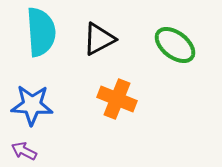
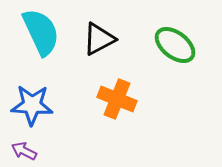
cyan semicircle: rotated 21 degrees counterclockwise
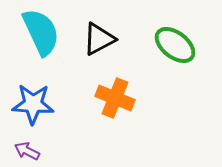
orange cross: moved 2 px left, 1 px up
blue star: moved 1 px right, 1 px up
purple arrow: moved 3 px right
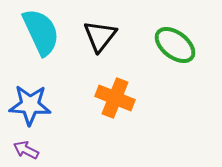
black triangle: moved 1 px right, 3 px up; rotated 24 degrees counterclockwise
blue star: moved 3 px left, 1 px down
purple arrow: moved 1 px left, 1 px up
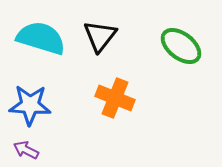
cyan semicircle: moved 6 px down; rotated 48 degrees counterclockwise
green ellipse: moved 6 px right, 1 px down
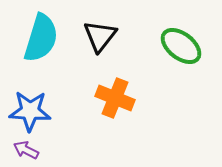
cyan semicircle: rotated 90 degrees clockwise
blue star: moved 6 px down
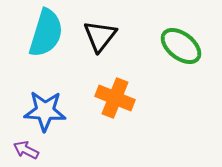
cyan semicircle: moved 5 px right, 5 px up
blue star: moved 15 px right
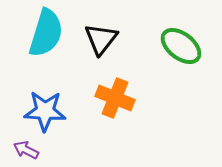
black triangle: moved 1 px right, 3 px down
